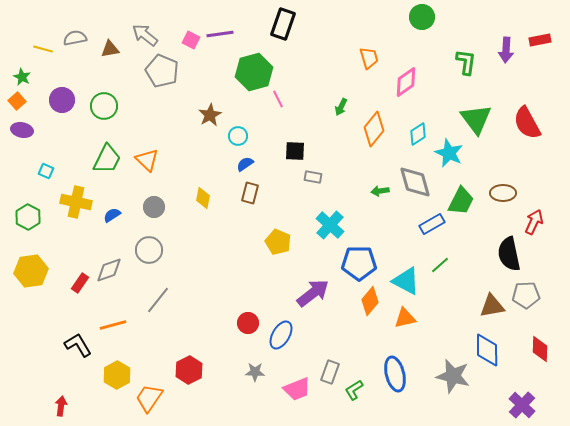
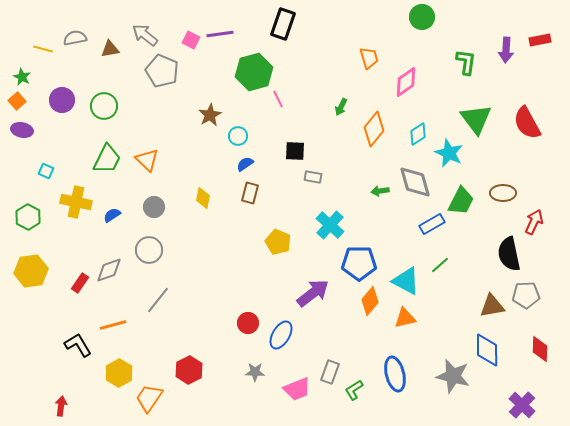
yellow hexagon at (117, 375): moved 2 px right, 2 px up
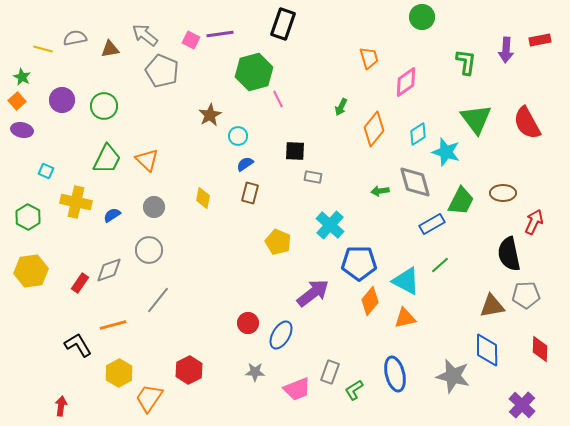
cyan star at (449, 153): moved 3 px left, 1 px up; rotated 8 degrees counterclockwise
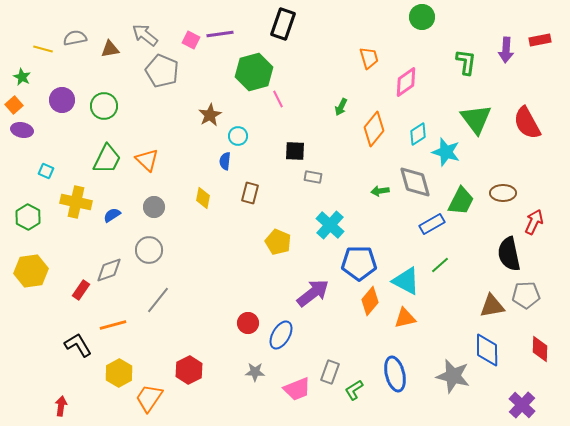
orange square at (17, 101): moved 3 px left, 4 px down
blue semicircle at (245, 164): moved 20 px left, 3 px up; rotated 48 degrees counterclockwise
red rectangle at (80, 283): moved 1 px right, 7 px down
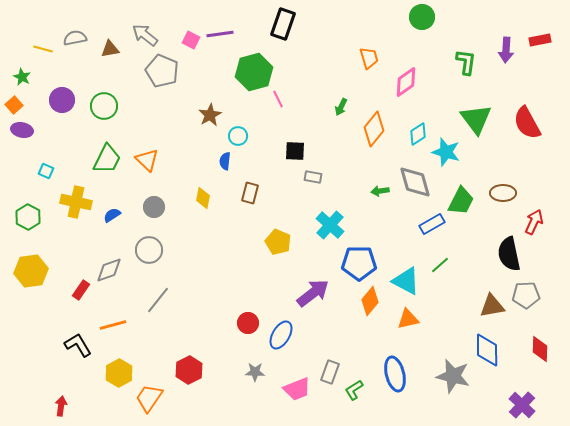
orange triangle at (405, 318): moved 3 px right, 1 px down
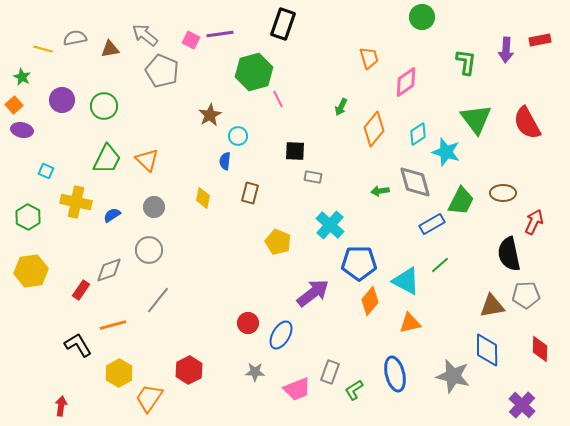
orange triangle at (408, 319): moved 2 px right, 4 px down
